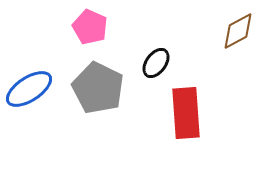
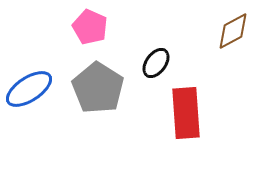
brown diamond: moved 5 px left
gray pentagon: rotated 6 degrees clockwise
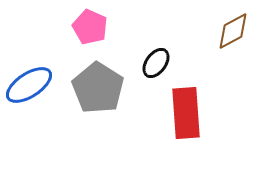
blue ellipse: moved 4 px up
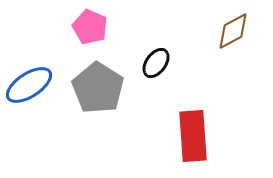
red rectangle: moved 7 px right, 23 px down
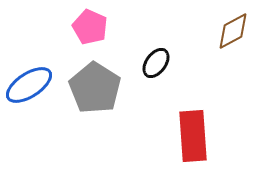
gray pentagon: moved 3 px left
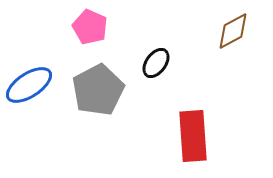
gray pentagon: moved 3 px right, 2 px down; rotated 12 degrees clockwise
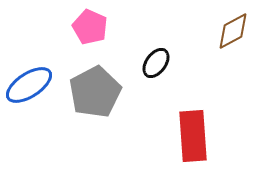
gray pentagon: moved 3 px left, 2 px down
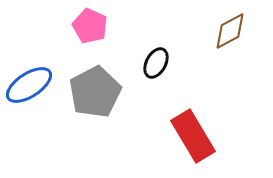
pink pentagon: moved 1 px up
brown diamond: moved 3 px left
black ellipse: rotated 8 degrees counterclockwise
red rectangle: rotated 27 degrees counterclockwise
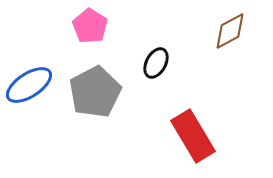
pink pentagon: rotated 8 degrees clockwise
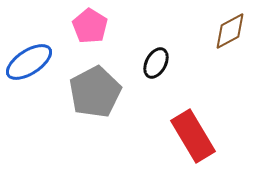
blue ellipse: moved 23 px up
